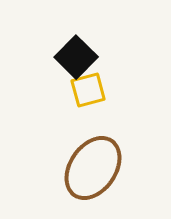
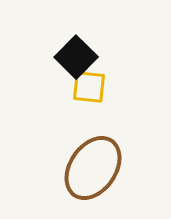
yellow square: moved 1 px right, 3 px up; rotated 21 degrees clockwise
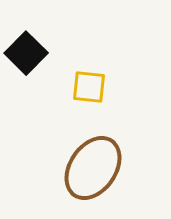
black square: moved 50 px left, 4 px up
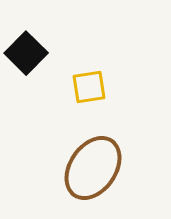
yellow square: rotated 15 degrees counterclockwise
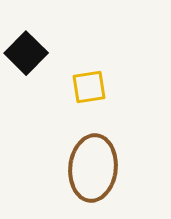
brown ellipse: rotated 28 degrees counterclockwise
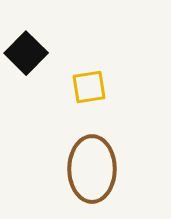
brown ellipse: moved 1 px left, 1 px down; rotated 6 degrees counterclockwise
